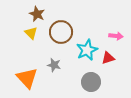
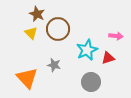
brown circle: moved 3 px left, 3 px up
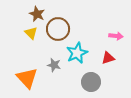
cyan star: moved 10 px left, 3 px down
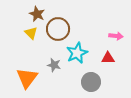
red triangle: rotated 16 degrees clockwise
orange triangle: rotated 20 degrees clockwise
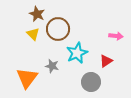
yellow triangle: moved 2 px right, 1 px down
red triangle: moved 2 px left, 3 px down; rotated 32 degrees counterclockwise
gray star: moved 2 px left, 1 px down
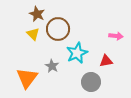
red triangle: rotated 24 degrees clockwise
gray star: rotated 16 degrees clockwise
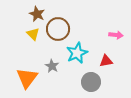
pink arrow: moved 1 px up
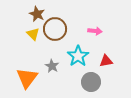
brown circle: moved 3 px left
pink arrow: moved 21 px left, 4 px up
cyan star: moved 1 px right, 3 px down; rotated 10 degrees counterclockwise
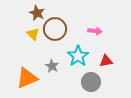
brown star: moved 1 px up
orange triangle: rotated 30 degrees clockwise
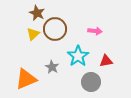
yellow triangle: rotated 32 degrees clockwise
gray star: moved 1 px down
orange triangle: moved 1 px left, 1 px down
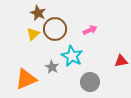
brown star: moved 1 px right
pink arrow: moved 5 px left, 1 px up; rotated 32 degrees counterclockwise
cyan star: moved 6 px left; rotated 10 degrees counterclockwise
red triangle: moved 15 px right
gray circle: moved 1 px left
